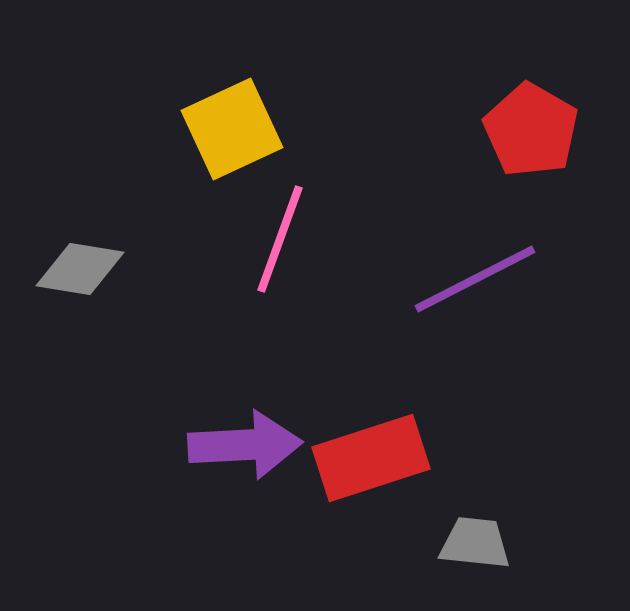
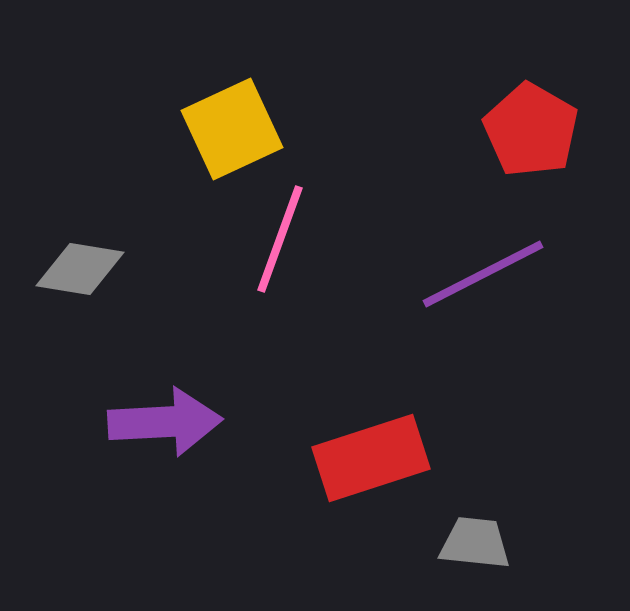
purple line: moved 8 px right, 5 px up
purple arrow: moved 80 px left, 23 px up
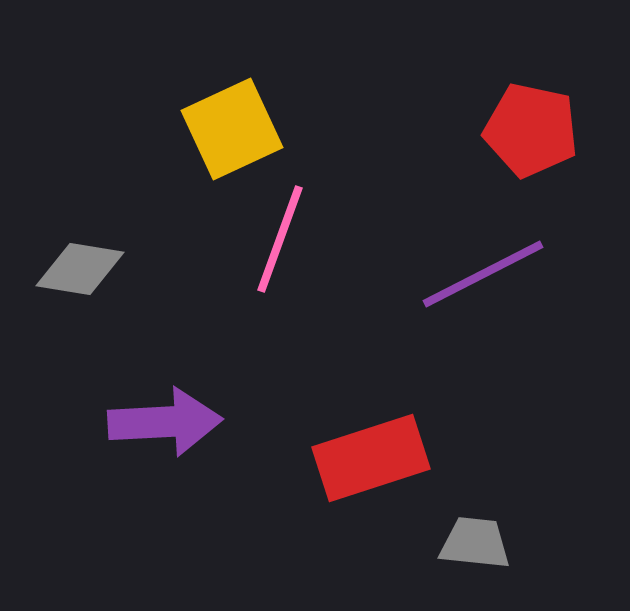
red pentagon: rotated 18 degrees counterclockwise
